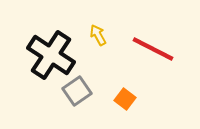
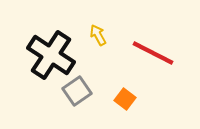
red line: moved 4 px down
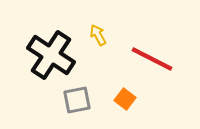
red line: moved 1 px left, 6 px down
gray square: moved 9 px down; rotated 24 degrees clockwise
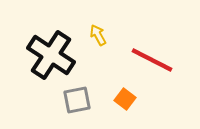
red line: moved 1 px down
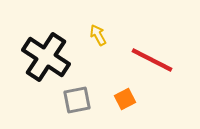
black cross: moved 5 px left, 2 px down
orange square: rotated 25 degrees clockwise
